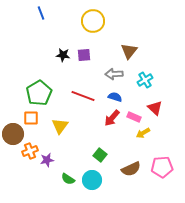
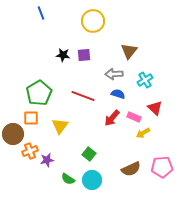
blue semicircle: moved 3 px right, 3 px up
green square: moved 11 px left, 1 px up
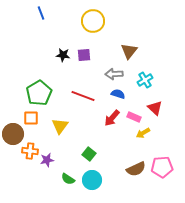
orange cross: rotated 28 degrees clockwise
brown semicircle: moved 5 px right
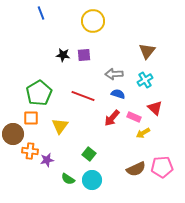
brown triangle: moved 18 px right
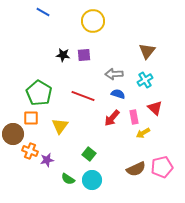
blue line: moved 2 px right, 1 px up; rotated 40 degrees counterclockwise
green pentagon: rotated 10 degrees counterclockwise
pink rectangle: rotated 56 degrees clockwise
orange cross: rotated 14 degrees clockwise
pink pentagon: rotated 10 degrees counterclockwise
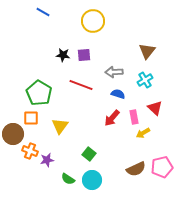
gray arrow: moved 2 px up
red line: moved 2 px left, 11 px up
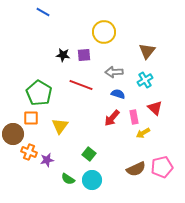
yellow circle: moved 11 px right, 11 px down
orange cross: moved 1 px left, 1 px down
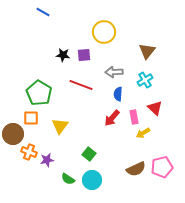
blue semicircle: rotated 104 degrees counterclockwise
